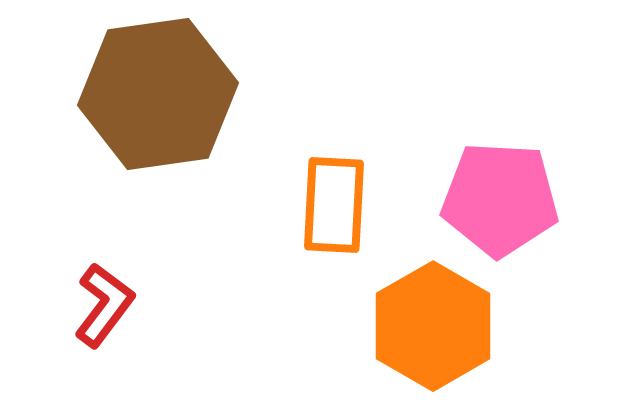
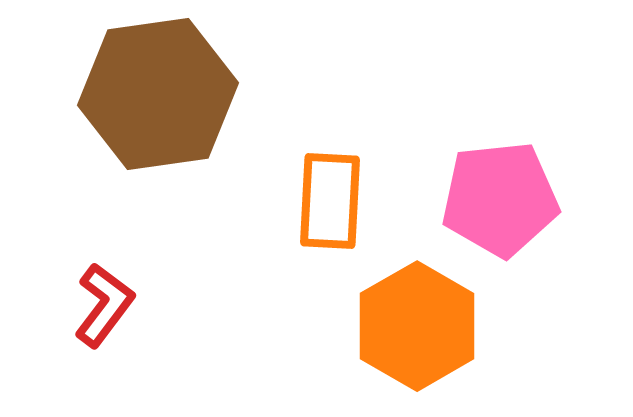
pink pentagon: rotated 9 degrees counterclockwise
orange rectangle: moved 4 px left, 4 px up
orange hexagon: moved 16 px left
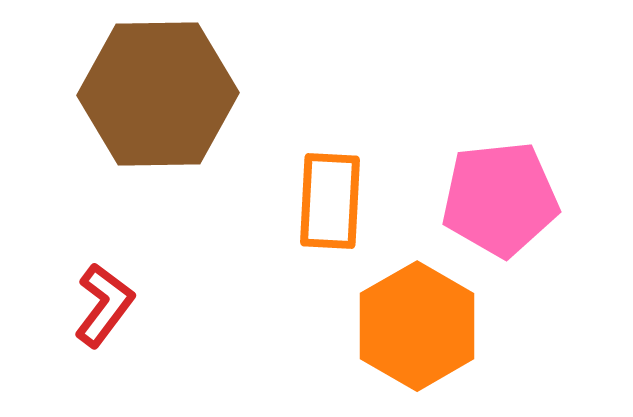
brown hexagon: rotated 7 degrees clockwise
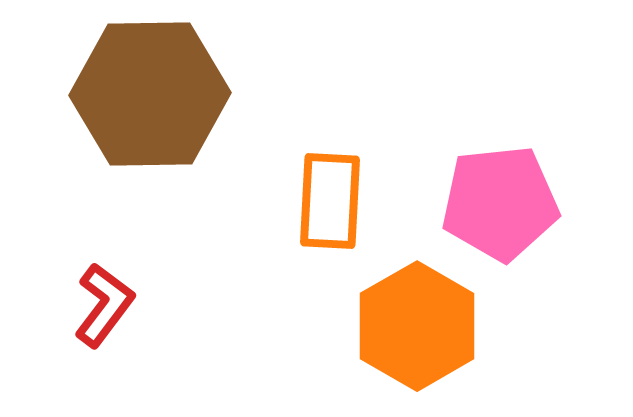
brown hexagon: moved 8 px left
pink pentagon: moved 4 px down
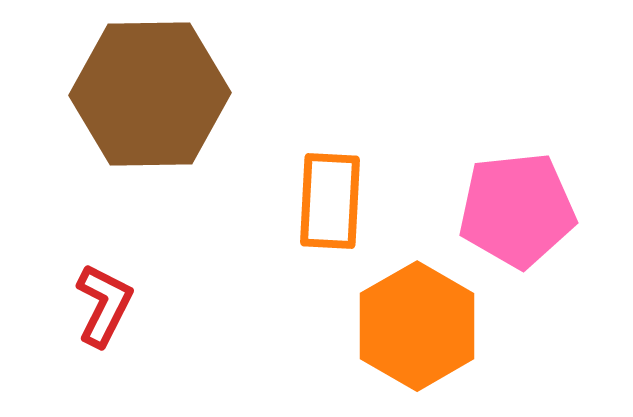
pink pentagon: moved 17 px right, 7 px down
red L-shape: rotated 10 degrees counterclockwise
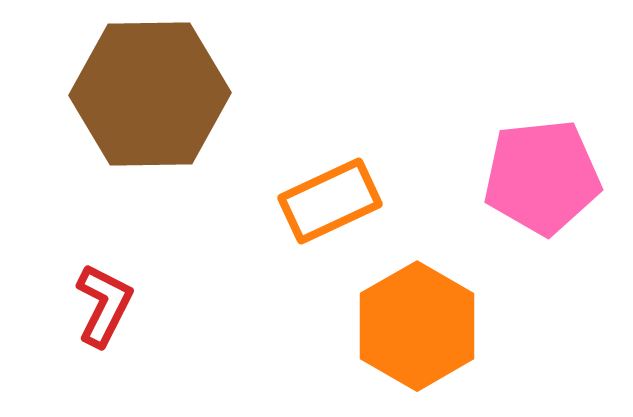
orange rectangle: rotated 62 degrees clockwise
pink pentagon: moved 25 px right, 33 px up
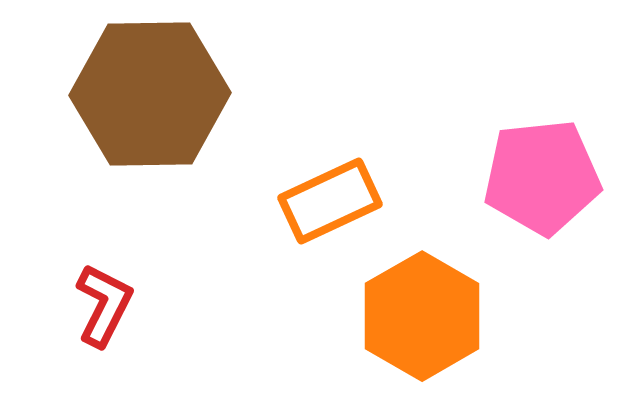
orange hexagon: moved 5 px right, 10 px up
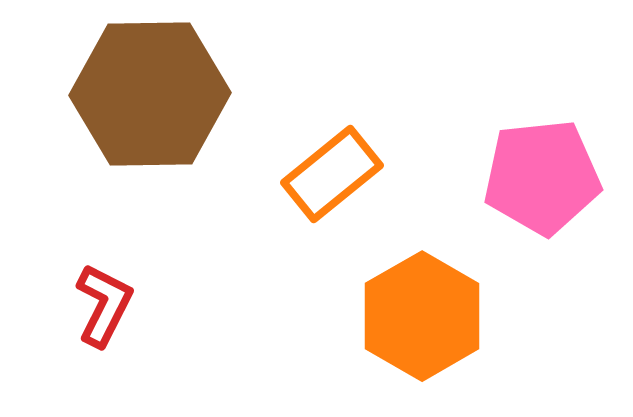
orange rectangle: moved 2 px right, 27 px up; rotated 14 degrees counterclockwise
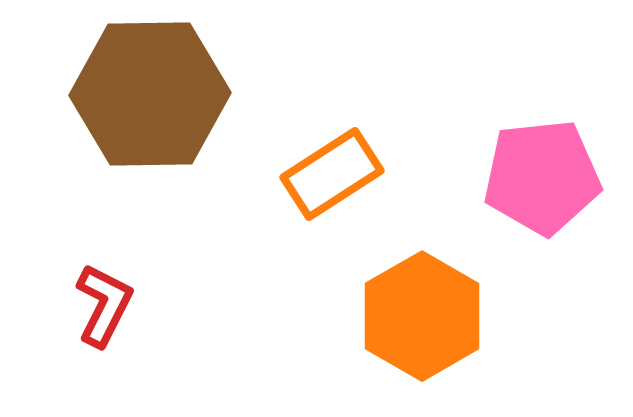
orange rectangle: rotated 6 degrees clockwise
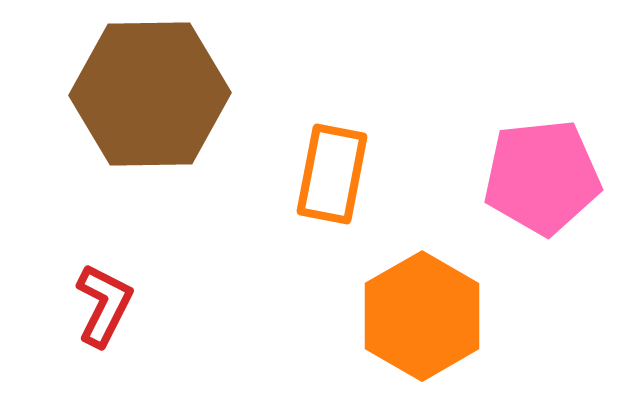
orange rectangle: rotated 46 degrees counterclockwise
